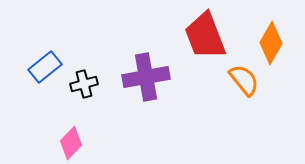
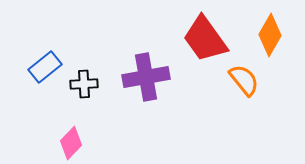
red trapezoid: moved 3 px down; rotated 15 degrees counterclockwise
orange diamond: moved 1 px left, 8 px up
black cross: rotated 12 degrees clockwise
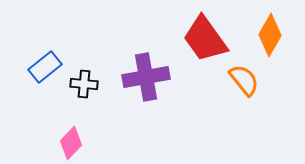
black cross: rotated 8 degrees clockwise
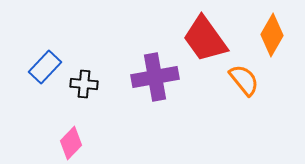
orange diamond: moved 2 px right
blue rectangle: rotated 8 degrees counterclockwise
purple cross: moved 9 px right
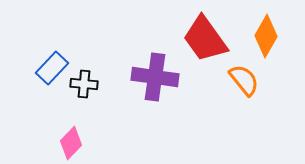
orange diamond: moved 6 px left, 1 px down
blue rectangle: moved 7 px right, 1 px down
purple cross: rotated 18 degrees clockwise
